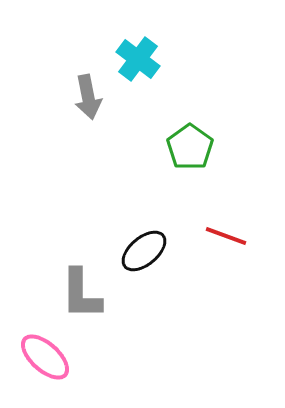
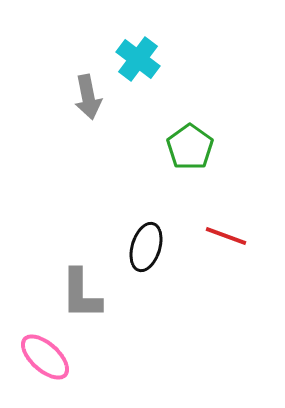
black ellipse: moved 2 px right, 4 px up; rotated 33 degrees counterclockwise
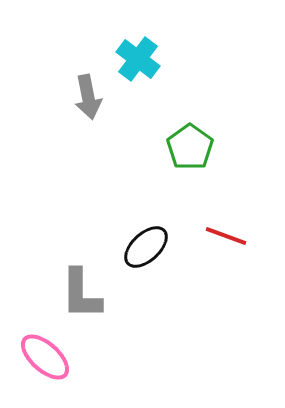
black ellipse: rotated 30 degrees clockwise
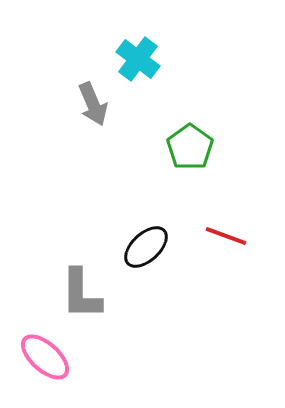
gray arrow: moved 5 px right, 7 px down; rotated 12 degrees counterclockwise
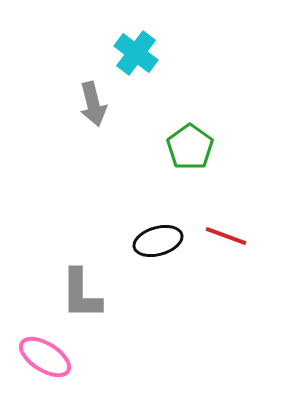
cyan cross: moved 2 px left, 6 px up
gray arrow: rotated 9 degrees clockwise
black ellipse: moved 12 px right, 6 px up; rotated 27 degrees clockwise
pink ellipse: rotated 10 degrees counterclockwise
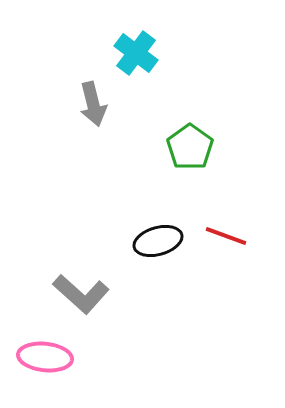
gray L-shape: rotated 48 degrees counterclockwise
pink ellipse: rotated 26 degrees counterclockwise
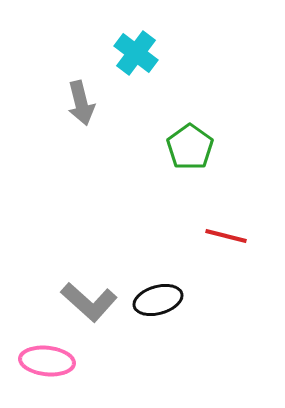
gray arrow: moved 12 px left, 1 px up
red line: rotated 6 degrees counterclockwise
black ellipse: moved 59 px down
gray L-shape: moved 8 px right, 8 px down
pink ellipse: moved 2 px right, 4 px down
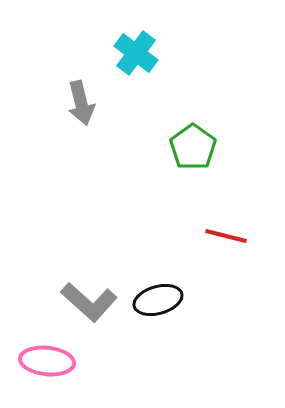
green pentagon: moved 3 px right
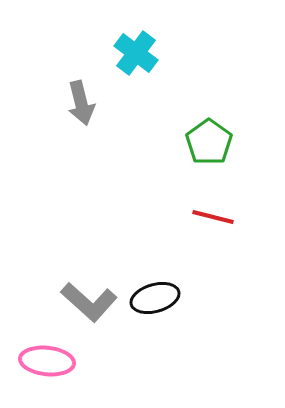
green pentagon: moved 16 px right, 5 px up
red line: moved 13 px left, 19 px up
black ellipse: moved 3 px left, 2 px up
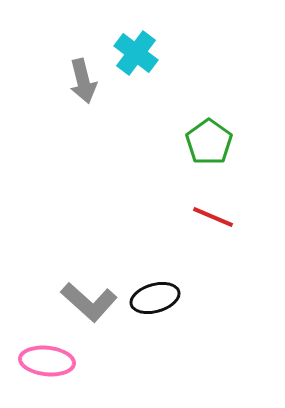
gray arrow: moved 2 px right, 22 px up
red line: rotated 9 degrees clockwise
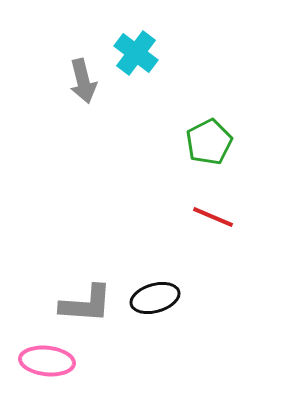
green pentagon: rotated 9 degrees clockwise
gray L-shape: moved 3 px left, 2 px down; rotated 38 degrees counterclockwise
